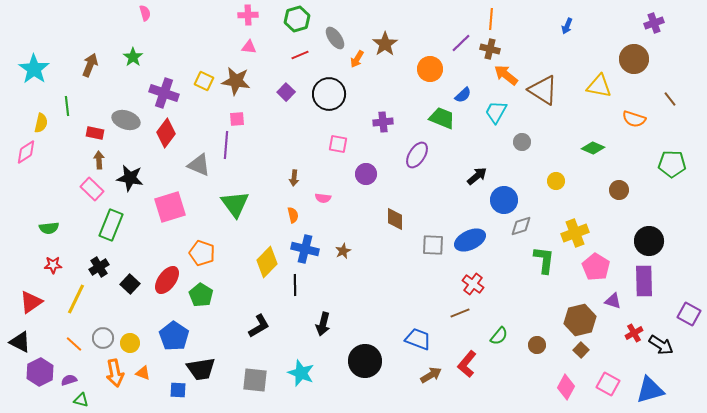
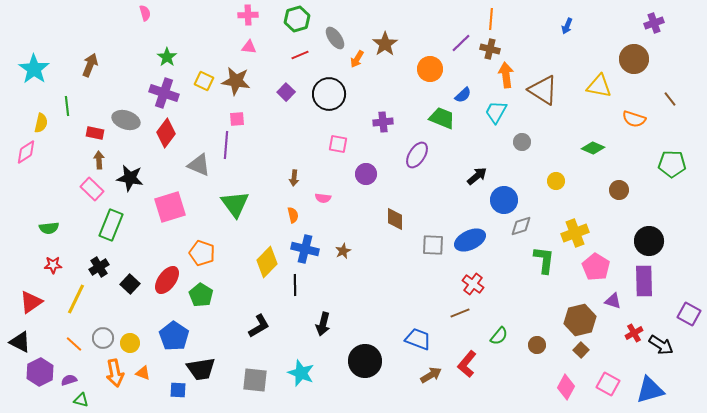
green star at (133, 57): moved 34 px right
orange arrow at (506, 75): rotated 45 degrees clockwise
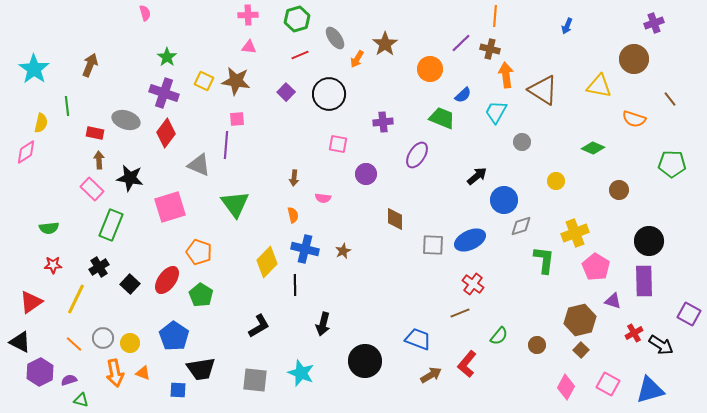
orange line at (491, 19): moved 4 px right, 3 px up
orange pentagon at (202, 253): moved 3 px left, 1 px up
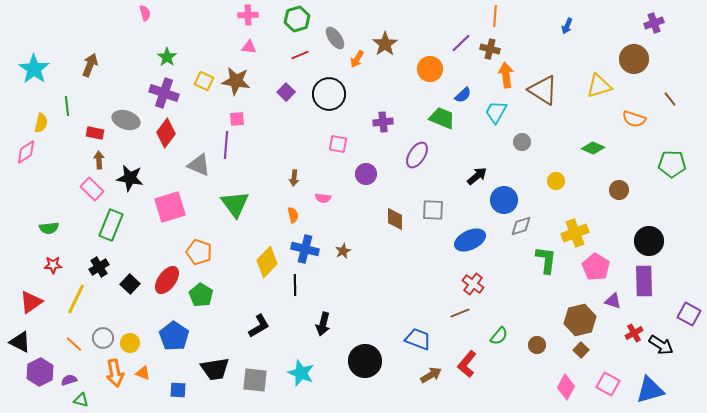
yellow triangle at (599, 86): rotated 28 degrees counterclockwise
gray square at (433, 245): moved 35 px up
green L-shape at (544, 260): moved 2 px right
black trapezoid at (201, 369): moved 14 px right
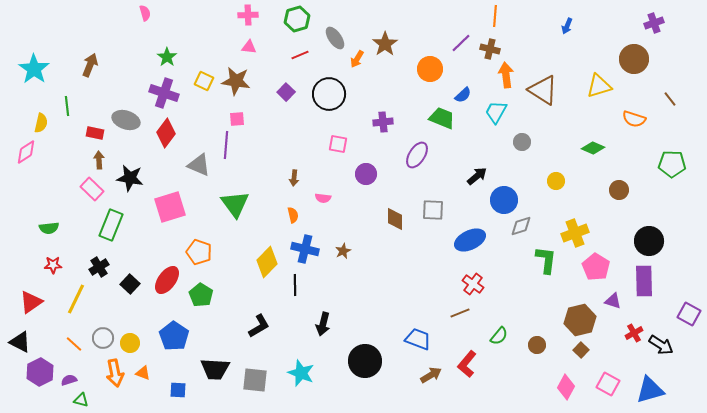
black trapezoid at (215, 369): rotated 12 degrees clockwise
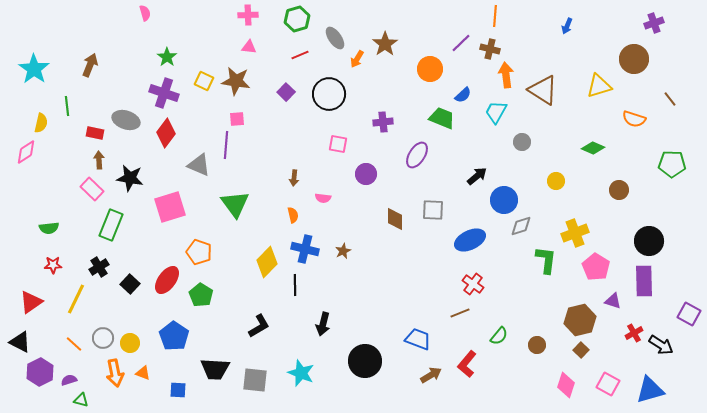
pink diamond at (566, 387): moved 2 px up; rotated 10 degrees counterclockwise
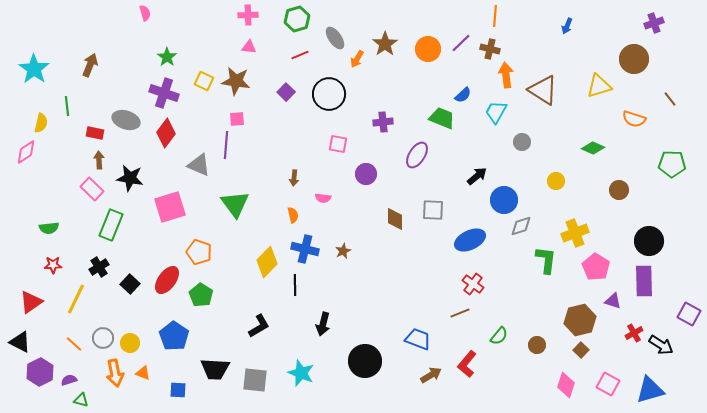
orange circle at (430, 69): moved 2 px left, 20 px up
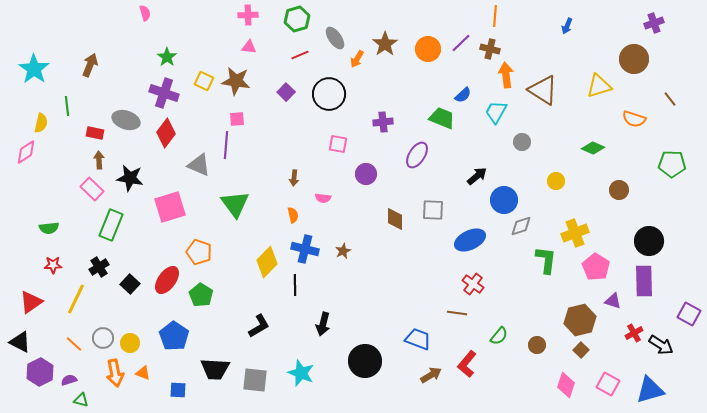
brown line at (460, 313): moved 3 px left; rotated 30 degrees clockwise
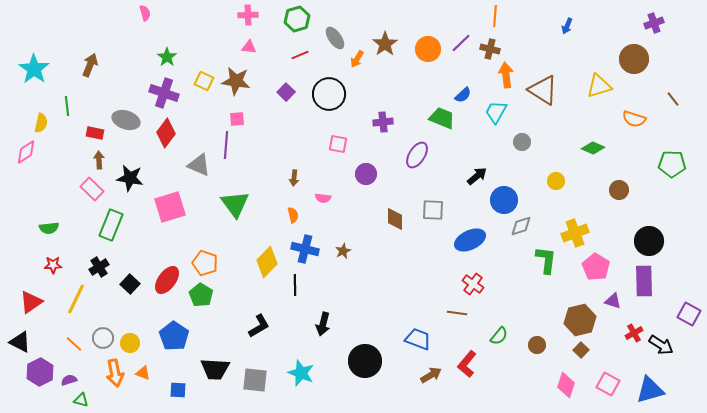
brown line at (670, 99): moved 3 px right
orange pentagon at (199, 252): moved 6 px right, 11 px down
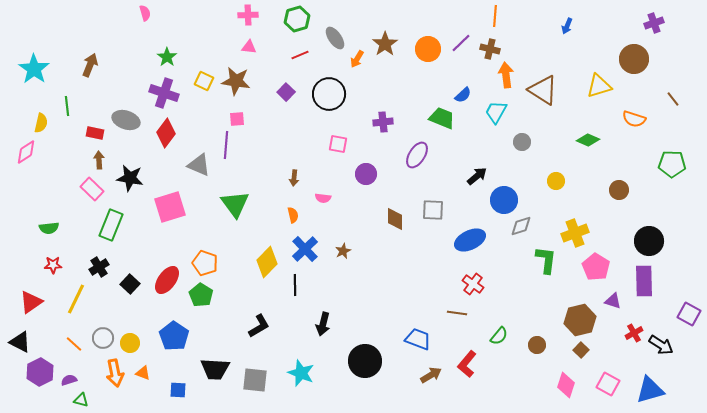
green diamond at (593, 148): moved 5 px left, 8 px up
blue cross at (305, 249): rotated 32 degrees clockwise
